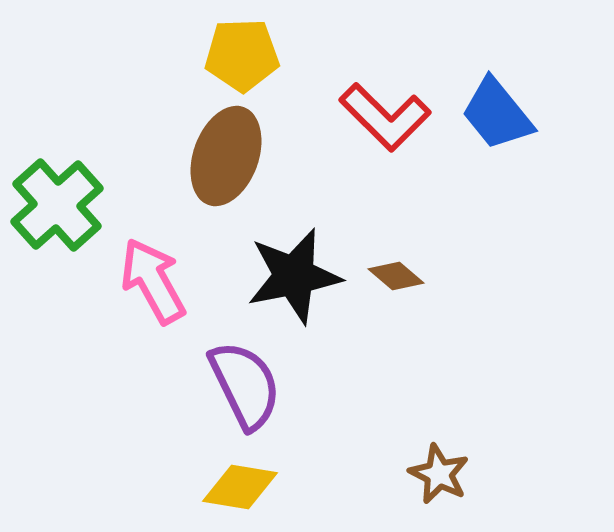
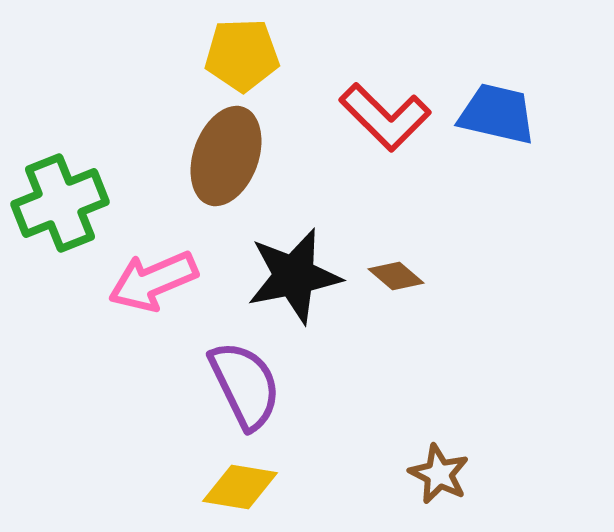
blue trapezoid: rotated 142 degrees clockwise
green cross: moved 3 px right, 2 px up; rotated 20 degrees clockwise
pink arrow: rotated 84 degrees counterclockwise
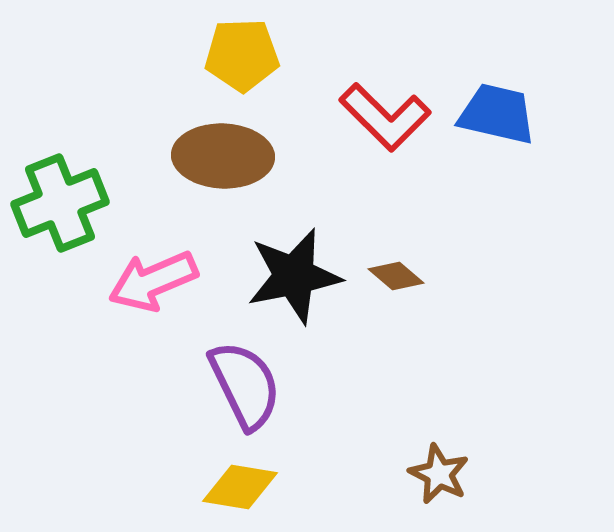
brown ellipse: moved 3 px left; rotated 72 degrees clockwise
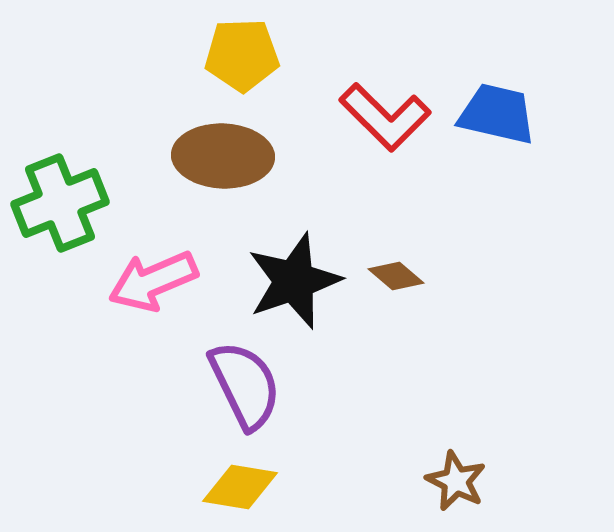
black star: moved 5 px down; rotated 8 degrees counterclockwise
brown star: moved 17 px right, 7 px down
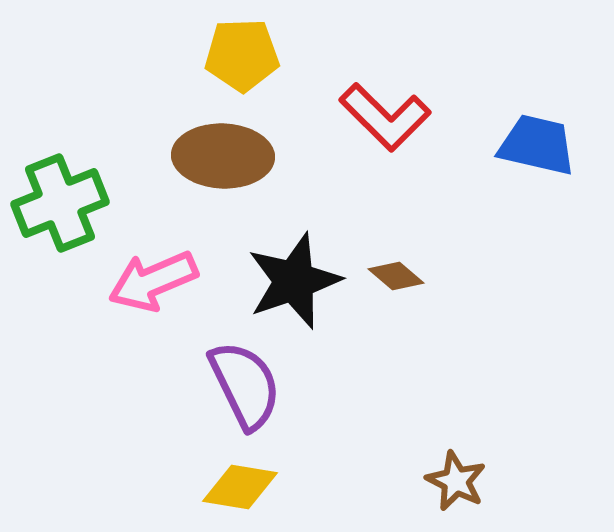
blue trapezoid: moved 40 px right, 31 px down
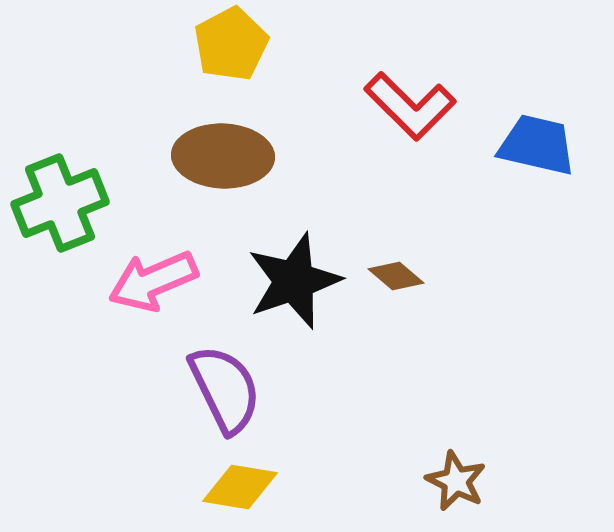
yellow pentagon: moved 11 px left, 11 px up; rotated 26 degrees counterclockwise
red L-shape: moved 25 px right, 11 px up
purple semicircle: moved 20 px left, 4 px down
